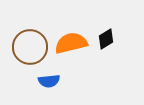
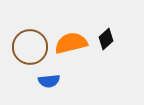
black diamond: rotated 10 degrees counterclockwise
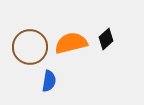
blue semicircle: rotated 75 degrees counterclockwise
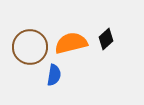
blue semicircle: moved 5 px right, 6 px up
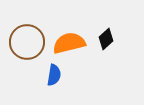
orange semicircle: moved 2 px left
brown circle: moved 3 px left, 5 px up
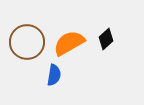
orange semicircle: rotated 16 degrees counterclockwise
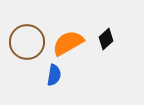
orange semicircle: moved 1 px left
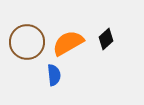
blue semicircle: rotated 15 degrees counterclockwise
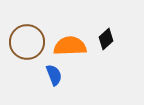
orange semicircle: moved 2 px right, 3 px down; rotated 28 degrees clockwise
blue semicircle: rotated 15 degrees counterclockwise
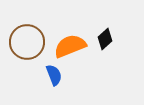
black diamond: moved 1 px left
orange semicircle: rotated 20 degrees counterclockwise
